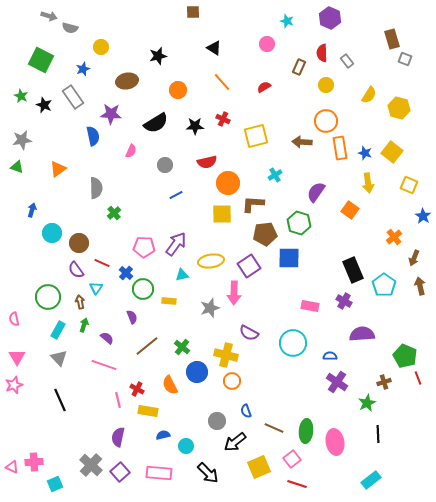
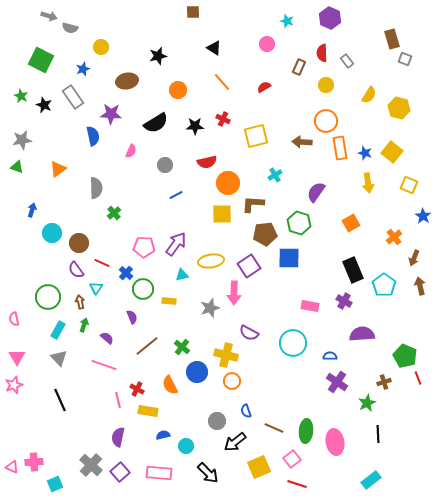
orange square at (350, 210): moved 1 px right, 13 px down; rotated 24 degrees clockwise
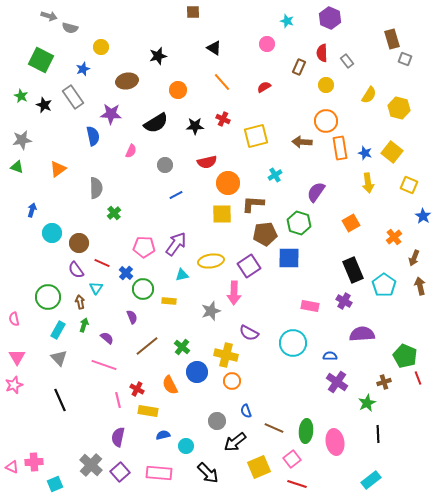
gray star at (210, 308): moved 1 px right, 3 px down
